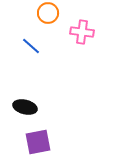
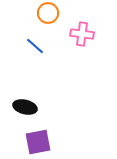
pink cross: moved 2 px down
blue line: moved 4 px right
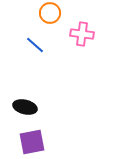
orange circle: moved 2 px right
blue line: moved 1 px up
purple square: moved 6 px left
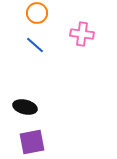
orange circle: moved 13 px left
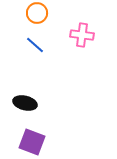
pink cross: moved 1 px down
black ellipse: moved 4 px up
purple square: rotated 32 degrees clockwise
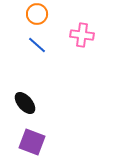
orange circle: moved 1 px down
blue line: moved 2 px right
black ellipse: rotated 35 degrees clockwise
